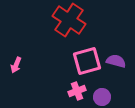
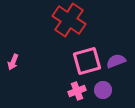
purple semicircle: rotated 36 degrees counterclockwise
pink arrow: moved 3 px left, 3 px up
purple circle: moved 1 px right, 7 px up
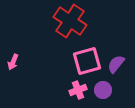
red cross: moved 1 px right, 1 px down
purple semicircle: moved 3 px down; rotated 30 degrees counterclockwise
pink cross: moved 1 px right, 1 px up
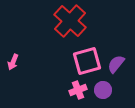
red cross: rotated 8 degrees clockwise
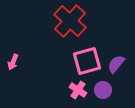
pink cross: rotated 36 degrees counterclockwise
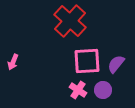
pink square: rotated 12 degrees clockwise
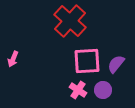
pink arrow: moved 3 px up
